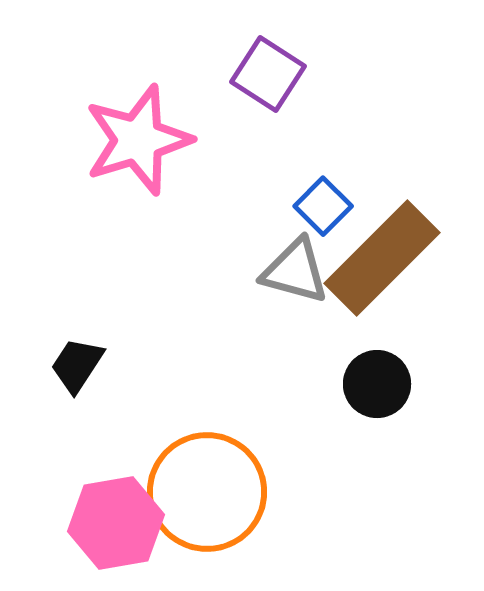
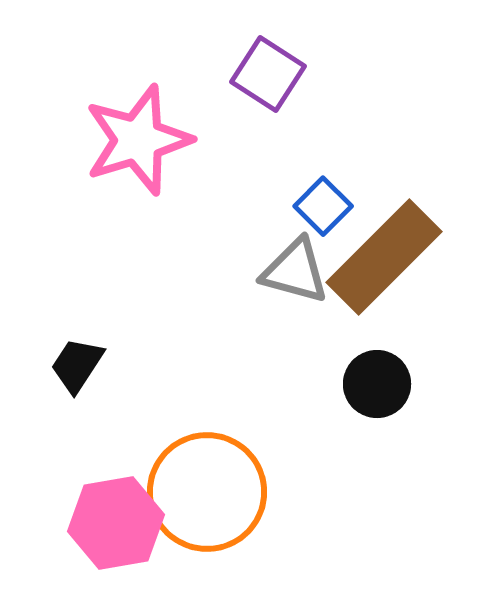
brown rectangle: moved 2 px right, 1 px up
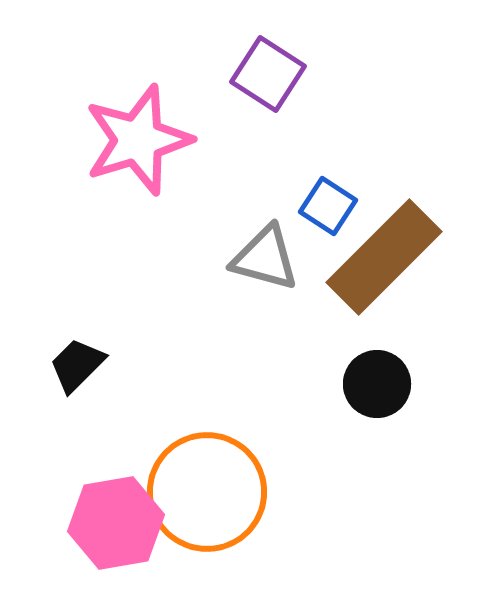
blue square: moved 5 px right; rotated 12 degrees counterclockwise
gray triangle: moved 30 px left, 13 px up
black trapezoid: rotated 12 degrees clockwise
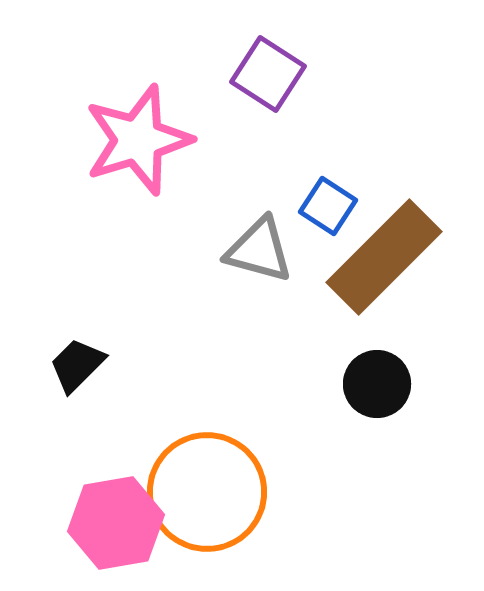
gray triangle: moved 6 px left, 8 px up
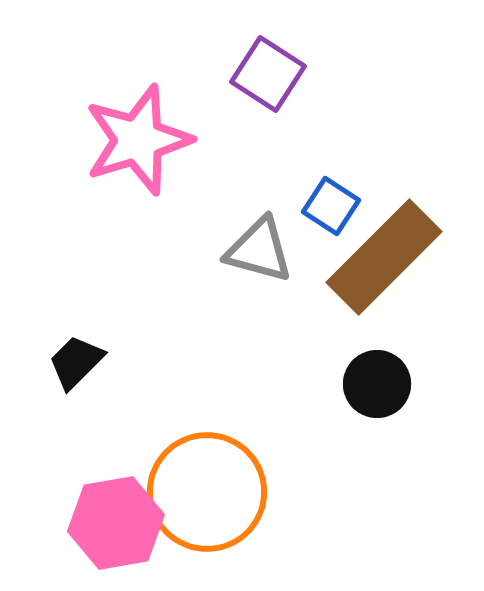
blue square: moved 3 px right
black trapezoid: moved 1 px left, 3 px up
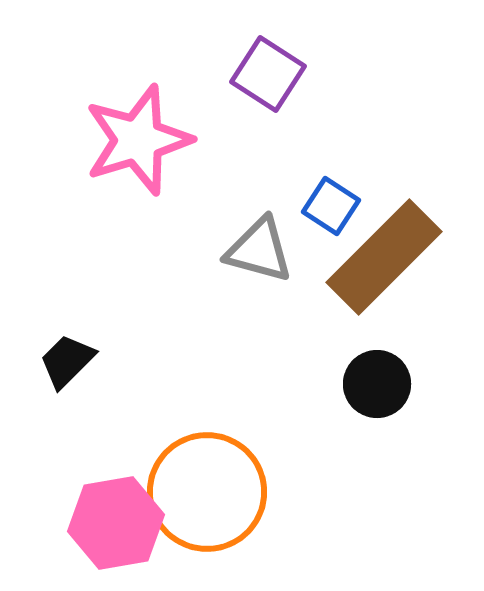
black trapezoid: moved 9 px left, 1 px up
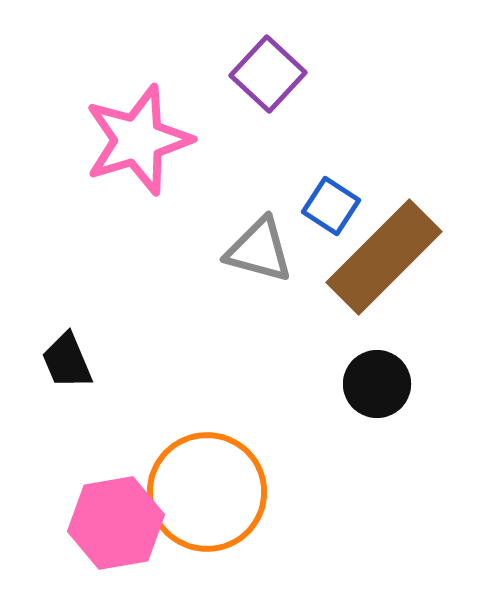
purple square: rotated 10 degrees clockwise
black trapezoid: rotated 68 degrees counterclockwise
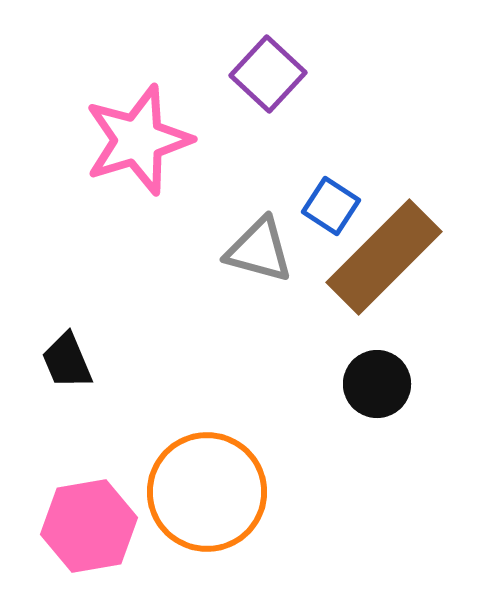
pink hexagon: moved 27 px left, 3 px down
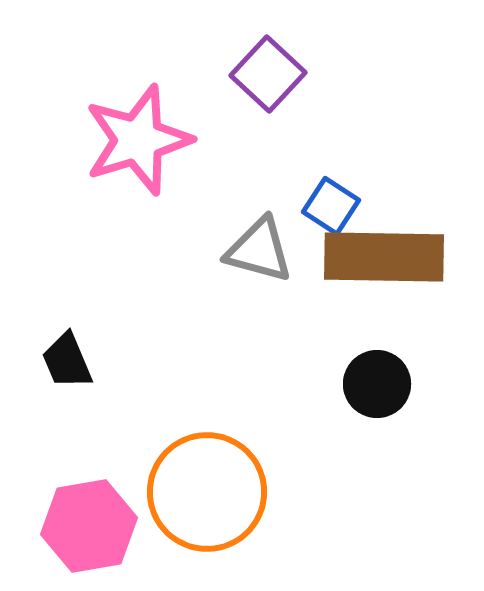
brown rectangle: rotated 46 degrees clockwise
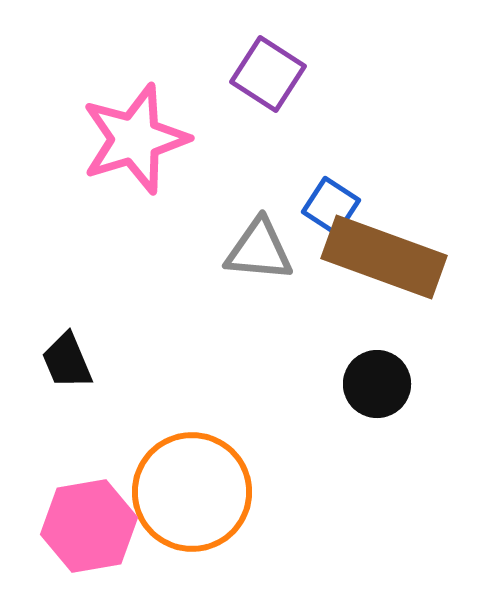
purple square: rotated 10 degrees counterclockwise
pink star: moved 3 px left, 1 px up
gray triangle: rotated 10 degrees counterclockwise
brown rectangle: rotated 19 degrees clockwise
orange circle: moved 15 px left
